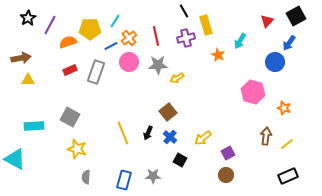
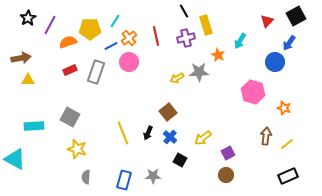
gray star at (158, 65): moved 41 px right, 7 px down
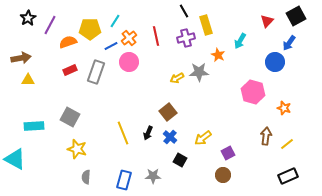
brown circle at (226, 175): moved 3 px left
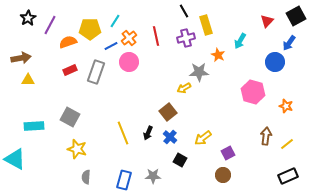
yellow arrow at (177, 78): moved 7 px right, 10 px down
orange star at (284, 108): moved 2 px right, 2 px up
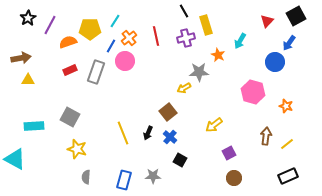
blue line at (111, 46): rotated 32 degrees counterclockwise
pink circle at (129, 62): moved 4 px left, 1 px up
yellow arrow at (203, 138): moved 11 px right, 13 px up
purple square at (228, 153): moved 1 px right
brown circle at (223, 175): moved 11 px right, 3 px down
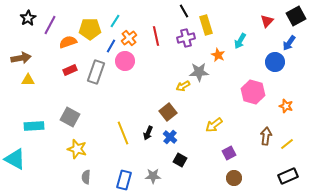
yellow arrow at (184, 88): moved 1 px left, 2 px up
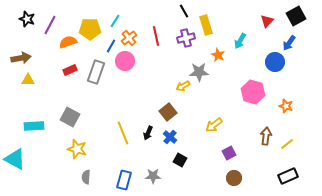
black star at (28, 18): moved 1 px left, 1 px down; rotated 21 degrees counterclockwise
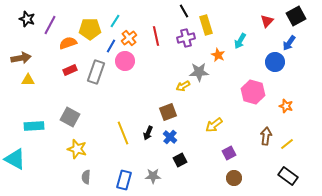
orange semicircle at (68, 42): moved 1 px down
brown square at (168, 112): rotated 18 degrees clockwise
black square at (180, 160): rotated 32 degrees clockwise
black rectangle at (288, 176): rotated 60 degrees clockwise
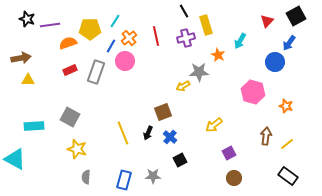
purple line at (50, 25): rotated 54 degrees clockwise
brown square at (168, 112): moved 5 px left
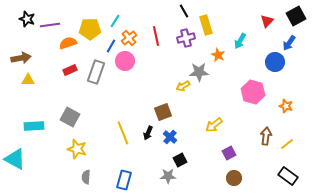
gray star at (153, 176): moved 15 px right
